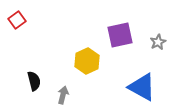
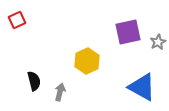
red square: rotated 12 degrees clockwise
purple square: moved 8 px right, 3 px up
gray arrow: moved 3 px left, 3 px up
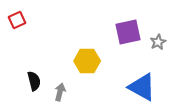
yellow hexagon: rotated 25 degrees clockwise
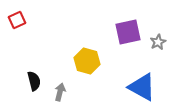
yellow hexagon: rotated 15 degrees clockwise
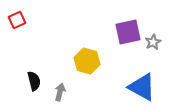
gray star: moved 5 px left
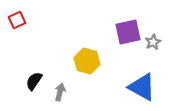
black semicircle: rotated 132 degrees counterclockwise
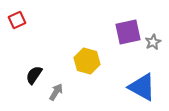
black semicircle: moved 6 px up
gray arrow: moved 4 px left; rotated 18 degrees clockwise
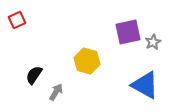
blue triangle: moved 3 px right, 2 px up
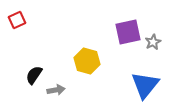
blue triangle: rotated 40 degrees clockwise
gray arrow: moved 2 px up; rotated 48 degrees clockwise
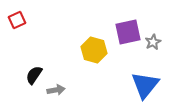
yellow hexagon: moved 7 px right, 11 px up
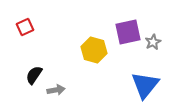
red square: moved 8 px right, 7 px down
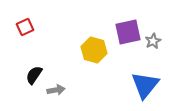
gray star: moved 1 px up
